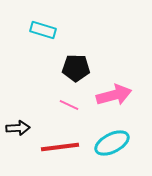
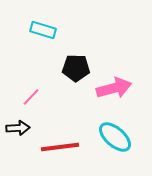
pink arrow: moved 7 px up
pink line: moved 38 px left, 8 px up; rotated 72 degrees counterclockwise
cyan ellipse: moved 3 px right, 6 px up; rotated 68 degrees clockwise
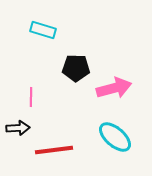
pink line: rotated 42 degrees counterclockwise
red line: moved 6 px left, 3 px down
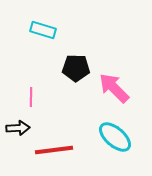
pink arrow: rotated 120 degrees counterclockwise
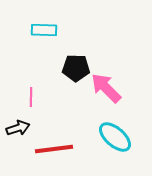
cyan rectangle: moved 1 px right; rotated 15 degrees counterclockwise
pink arrow: moved 8 px left
black arrow: rotated 15 degrees counterclockwise
red line: moved 1 px up
